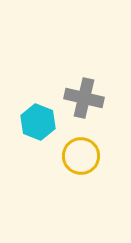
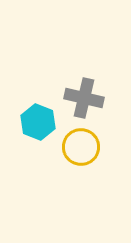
yellow circle: moved 9 px up
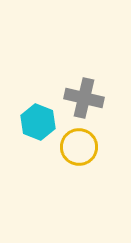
yellow circle: moved 2 px left
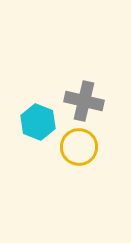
gray cross: moved 3 px down
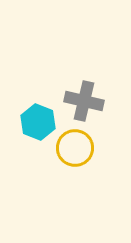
yellow circle: moved 4 px left, 1 px down
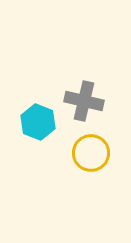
yellow circle: moved 16 px right, 5 px down
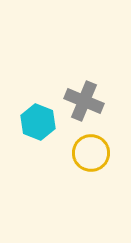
gray cross: rotated 9 degrees clockwise
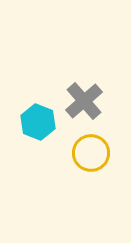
gray cross: rotated 27 degrees clockwise
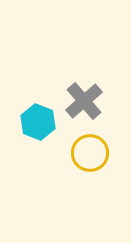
yellow circle: moved 1 px left
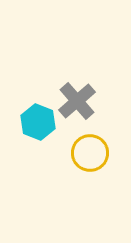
gray cross: moved 7 px left
